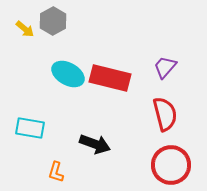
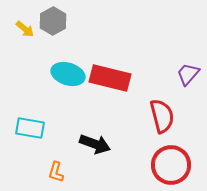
purple trapezoid: moved 23 px right, 7 px down
cyan ellipse: rotated 12 degrees counterclockwise
red semicircle: moved 3 px left, 2 px down
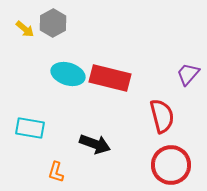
gray hexagon: moved 2 px down
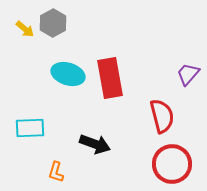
red rectangle: rotated 66 degrees clockwise
cyan rectangle: rotated 12 degrees counterclockwise
red circle: moved 1 px right, 1 px up
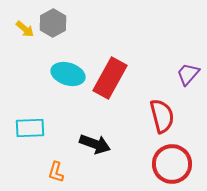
red rectangle: rotated 39 degrees clockwise
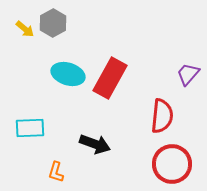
red semicircle: rotated 20 degrees clockwise
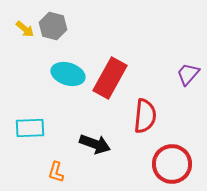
gray hexagon: moved 3 px down; rotated 16 degrees counterclockwise
red semicircle: moved 17 px left
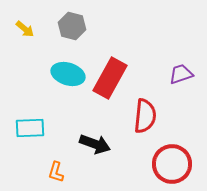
gray hexagon: moved 19 px right
purple trapezoid: moved 7 px left; rotated 30 degrees clockwise
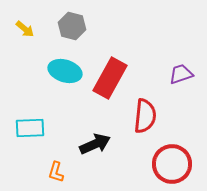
cyan ellipse: moved 3 px left, 3 px up
black arrow: rotated 44 degrees counterclockwise
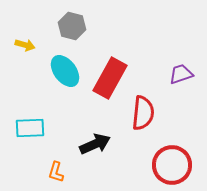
yellow arrow: moved 16 px down; rotated 24 degrees counterclockwise
cyan ellipse: rotated 36 degrees clockwise
red semicircle: moved 2 px left, 3 px up
red circle: moved 1 px down
